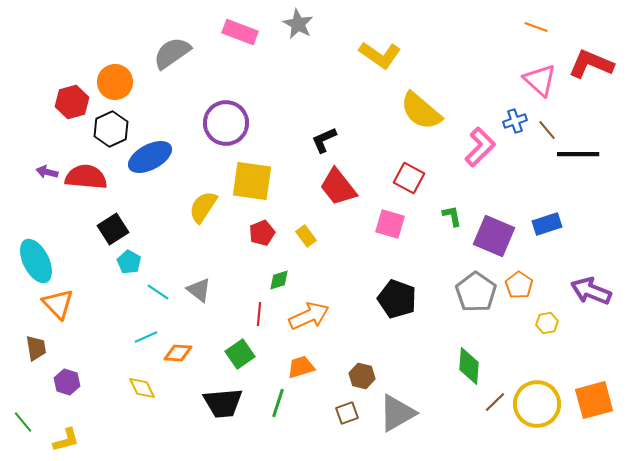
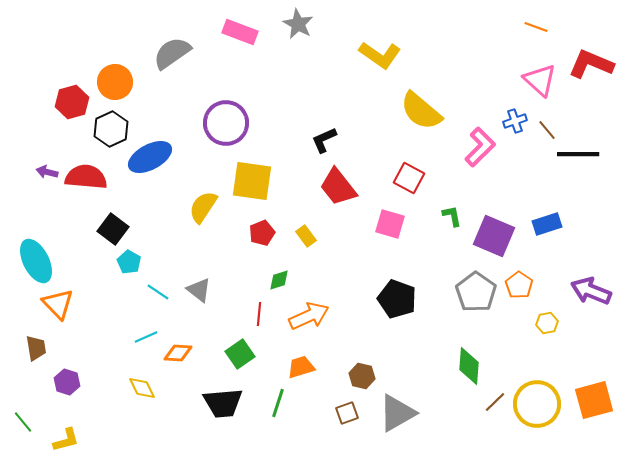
black square at (113, 229): rotated 20 degrees counterclockwise
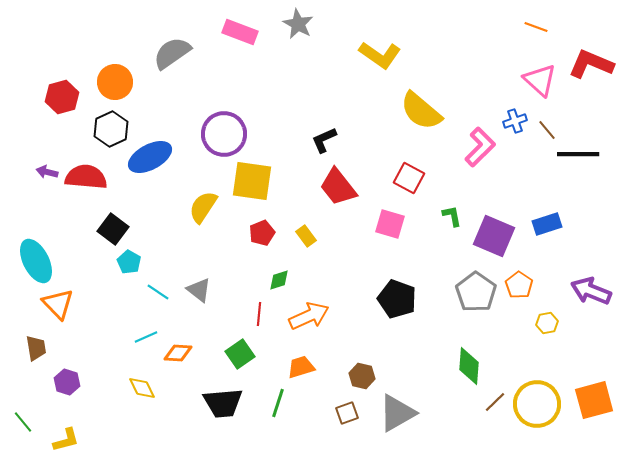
red hexagon at (72, 102): moved 10 px left, 5 px up
purple circle at (226, 123): moved 2 px left, 11 px down
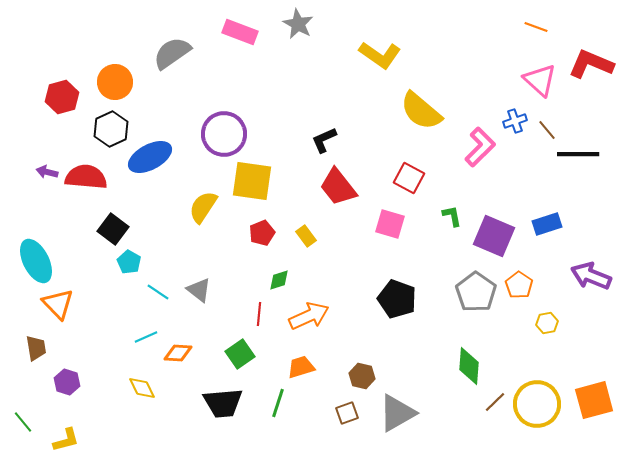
purple arrow at (591, 291): moved 15 px up
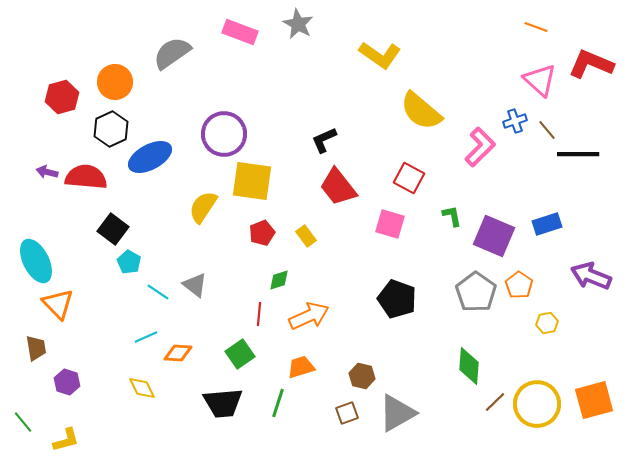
gray triangle at (199, 290): moved 4 px left, 5 px up
